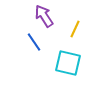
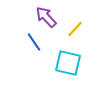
purple arrow: moved 2 px right, 1 px down; rotated 10 degrees counterclockwise
yellow line: rotated 18 degrees clockwise
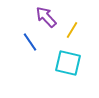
yellow line: moved 3 px left, 1 px down; rotated 12 degrees counterclockwise
blue line: moved 4 px left
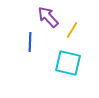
purple arrow: moved 2 px right
blue line: rotated 36 degrees clockwise
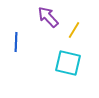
yellow line: moved 2 px right
blue line: moved 14 px left
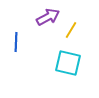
purple arrow: rotated 105 degrees clockwise
yellow line: moved 3 px left
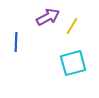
yellow line: moved 1 px right, 4 px up
cyan square: moved 5 px right; rotated 28 degrees counterclockwise
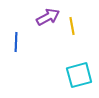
yellow line: rotated 42 degrees counterclockwise
cyan square: moved 6 px right, 12 px down
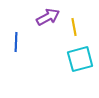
yellow line: moved 2 px right, 1 px down
cyan square: moved 1 px right, 16 px up
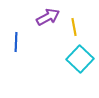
cyan square: rotated 32 degrees counterclockwise
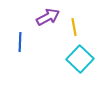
blue line: moved 4 px right
